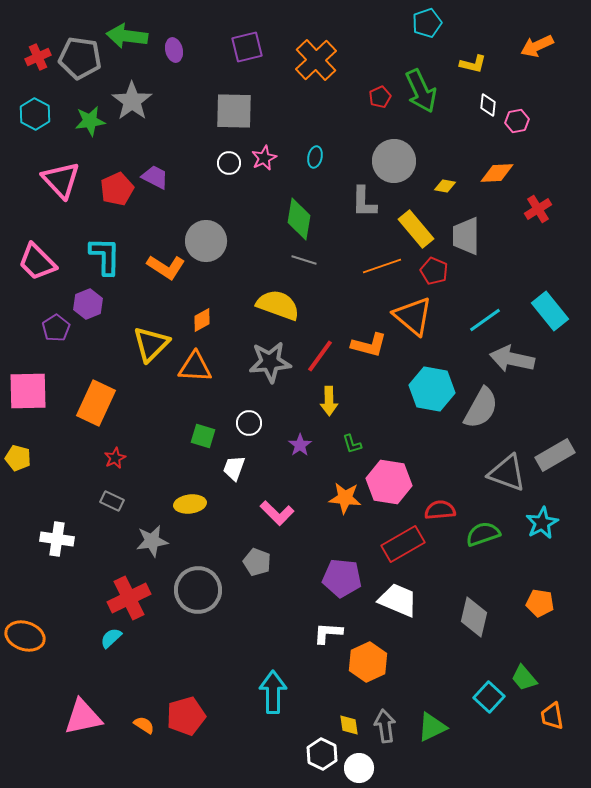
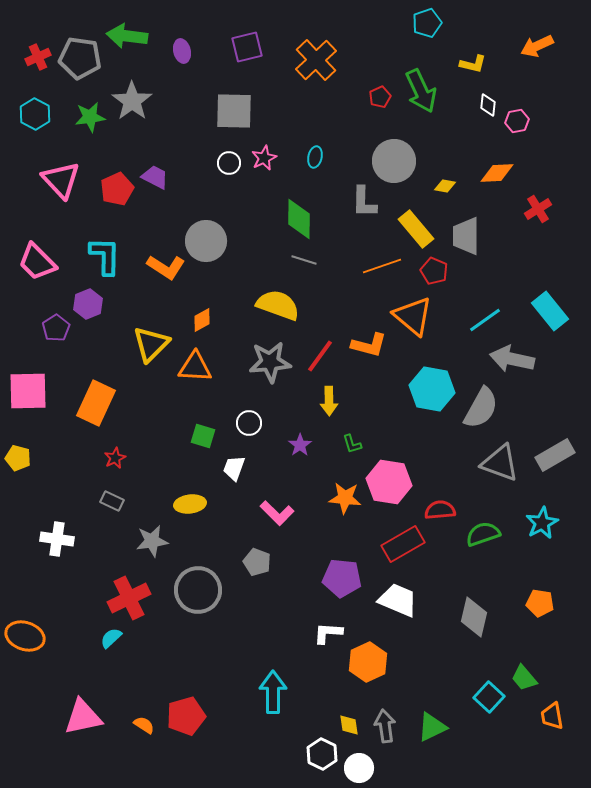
purple ellipse at (174, 50): moved 8 px right, 1 px down
green star at (90, 121): moved 4 px up
green diamond at (299, 219): rotated 9 degrees counterclockwise
gray triangle at (507, 473): moved 7 px left, 10 px up
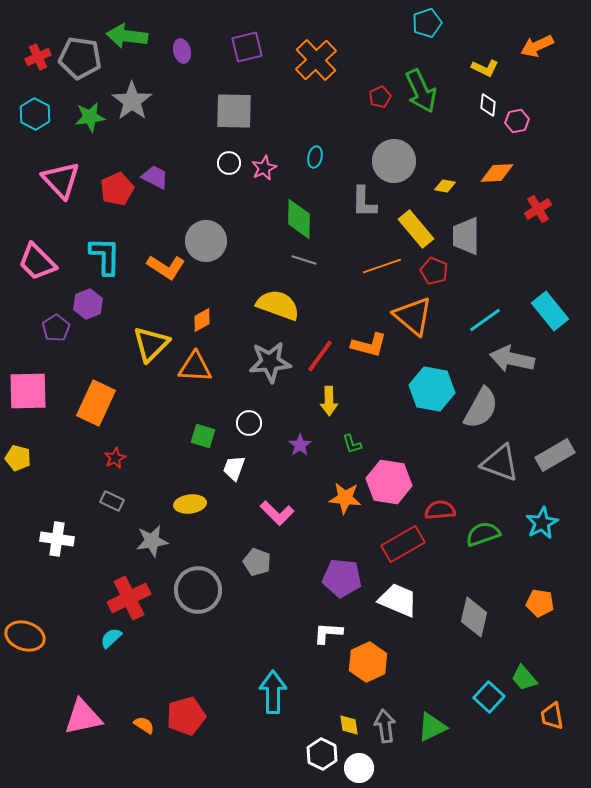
yellow L-shape at (473, 64): moved 12 px right, 4 px down; rotated 12 degrees clockwise
pink star at (264, 158): moved 10 px down
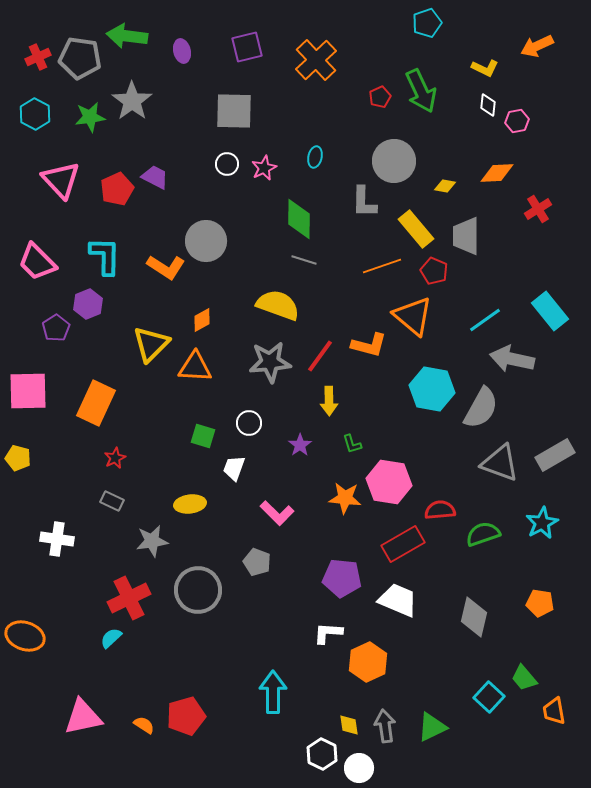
white circle at (229, 163): moved 2 px left, 1 px down
orange trapezoid at (552, 716): moved 2 px right, 5 px up
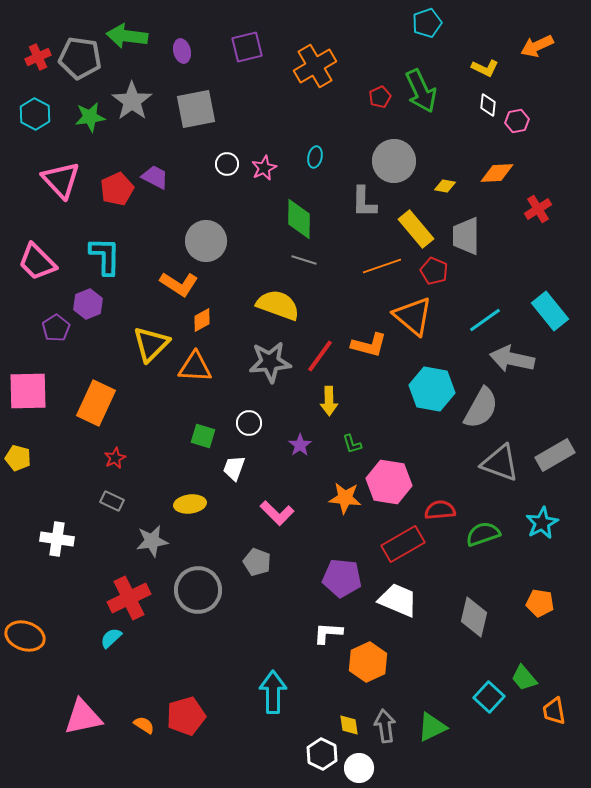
orange cross at (316, 60): moved 1 px left, 6 px down; rotated 12 degrees clockwise
gray square at (234, 111): moved 38 px left, 2 px up; rotated 12 degrees counterclockwise
orange L-shape at (166, 267): moved 13 px right, 17 px down
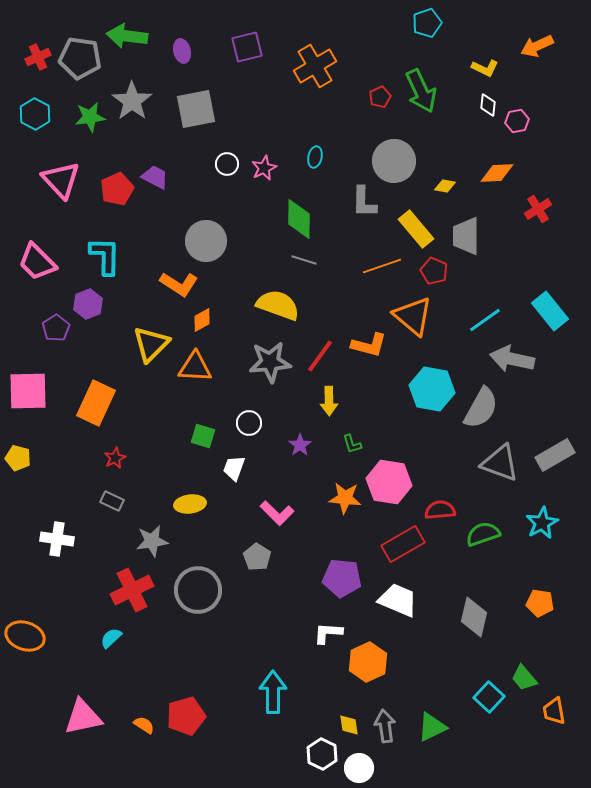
gray pentagon at (257, 562): moved 5 px up; rotated 12 degrees clockwise
red cross at (129, 598): moved 3 px right, 8 px up
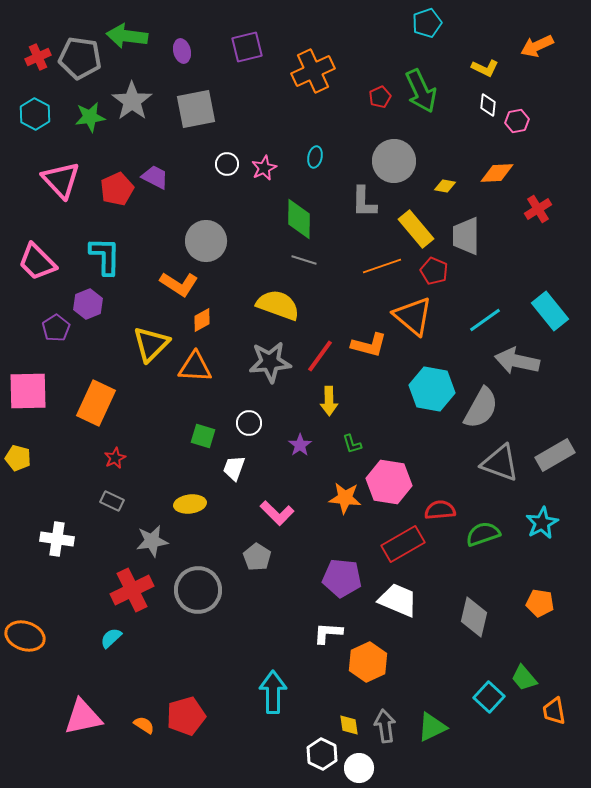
orange cross at (315, 66): moved 2 px left, 5 px down; rotated 6 degrees clockwise
gray arrow at (512, 359): moved 5 px right, 2 px down
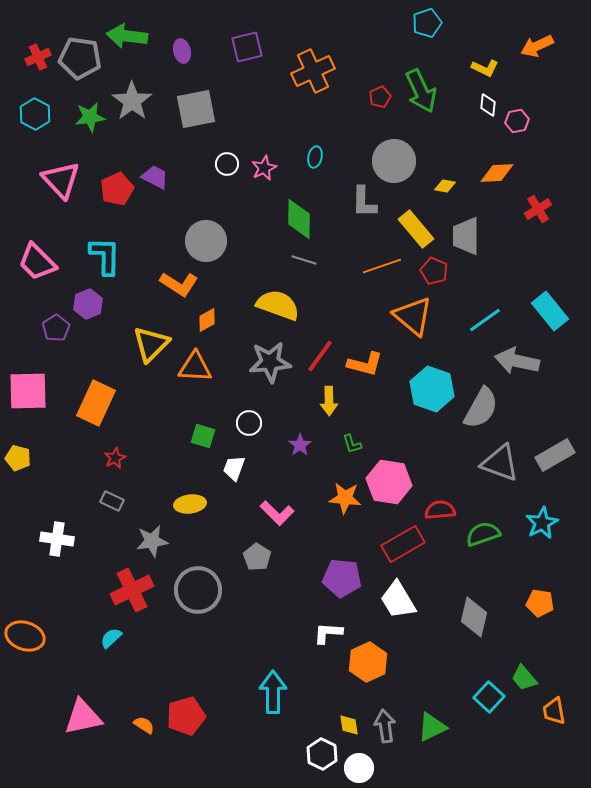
orange diamond at (202, 320): moved 5 px right
orange L-shape at (369, 345): moved 4 px left, 19 px down
cyan hexagon at (432, 389): rotated 9 degrees clockwise
white trapezoid at (398, 600): rotated 144 degrees counterclockwise
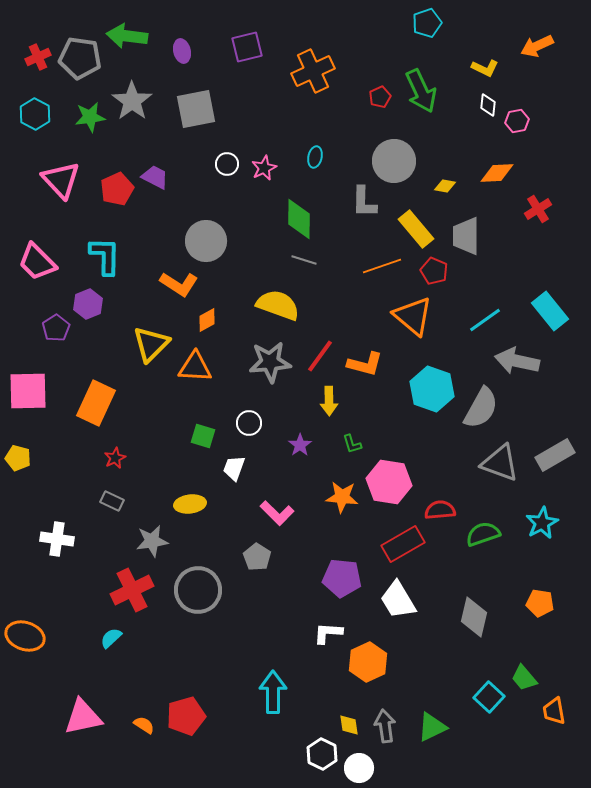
orange star at (345, 498): moved 3 px left, 1 px up
